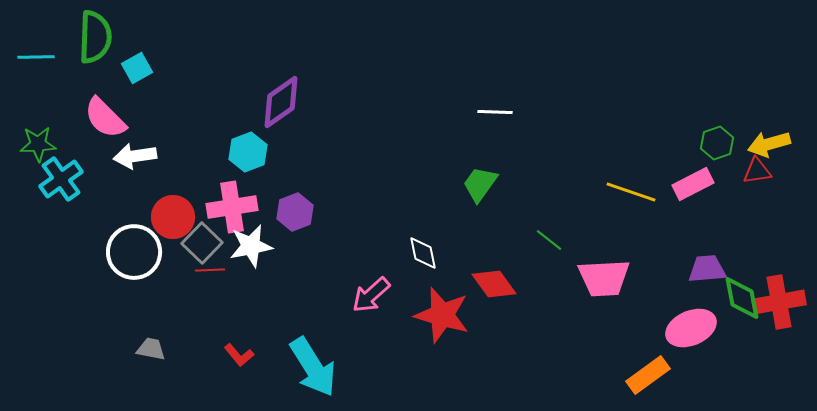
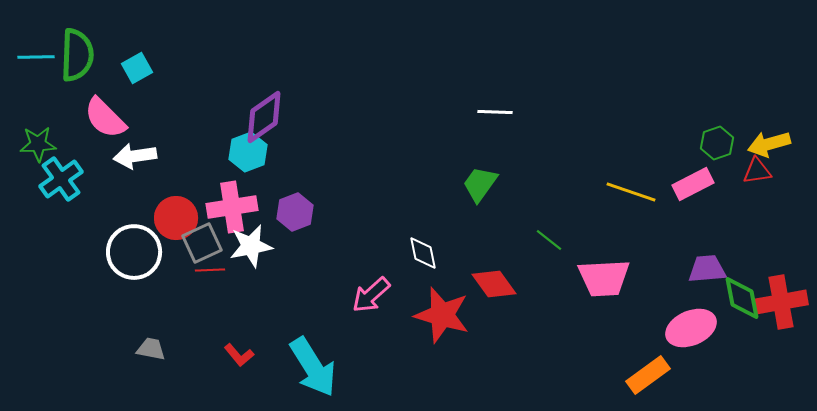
green semicircle: moved 18 px left, 18 px down
purple diamond: moved 17 px left, 15 px down
red circle: moved 3 px right, 1 px down
gray square: rotated 21 degrees clockwise
red cross: moved 2 px right
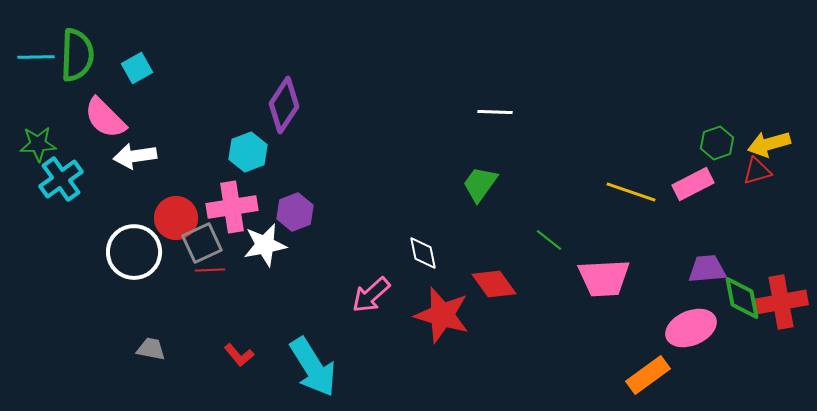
purple diamond: moved 20 px right, 12 px up; rotated 22 degrees counterclockwise
red triangle: rotated 8 degrees counterclockwise
white star: moved 14 px right, 1 px up
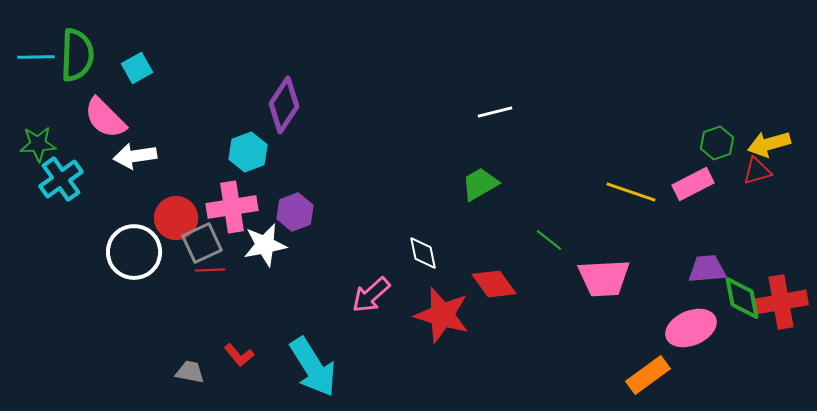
white line: rotated 16 degrees counterclockwise
green trapezoid: rotated 24 degrees clockwise
gray trapezoid: moved 39 px right, 23 px down
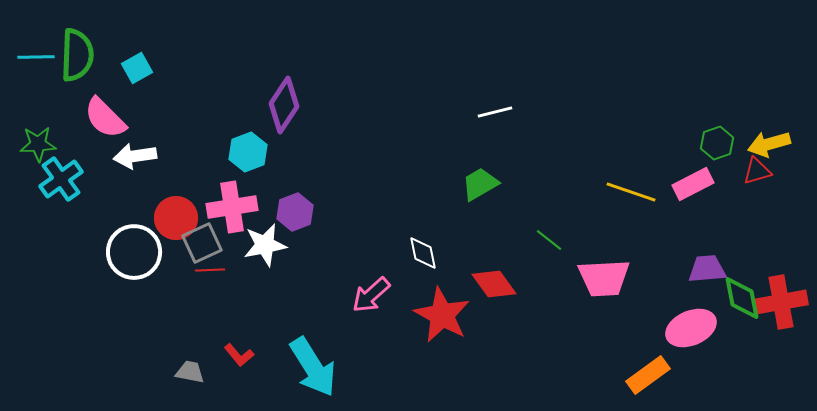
red star: rotated 12 degrees clockwise
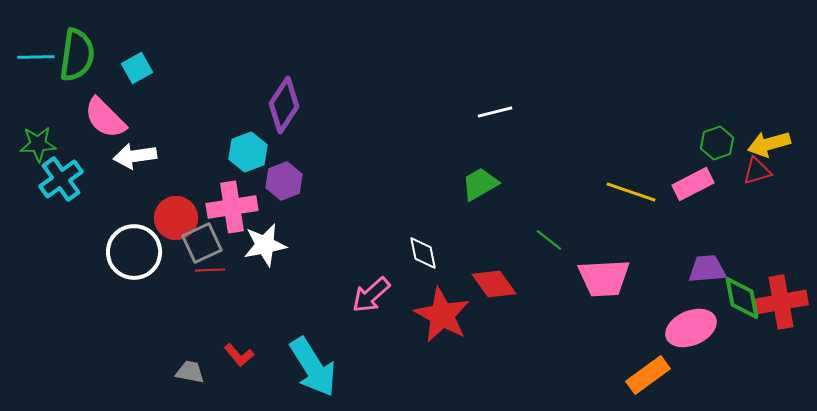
green semicircle: rotated 6 degrees clockwise
purple hexagon: moved 11 px left, 31 px up
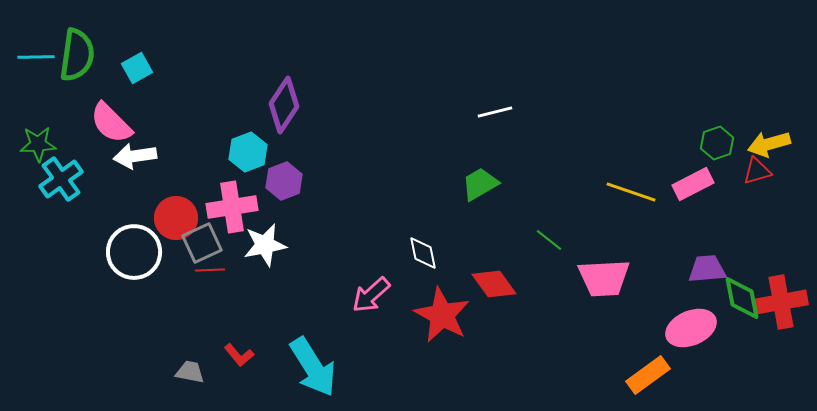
pink semicircle: moved 6 px right, 5 px down
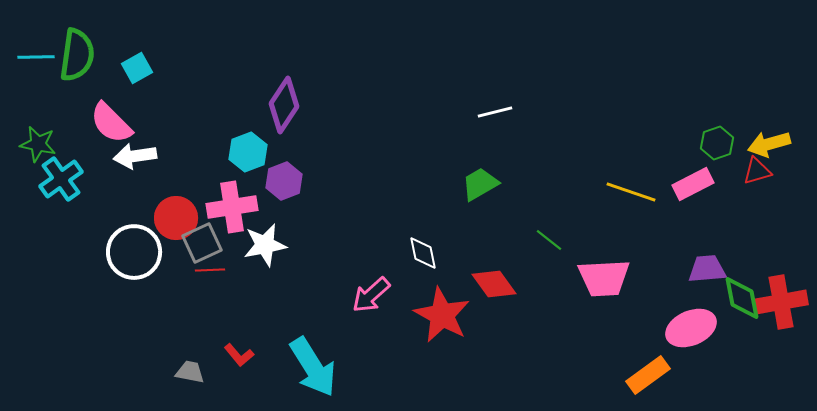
green star: rotated 15 degrees clockwise
